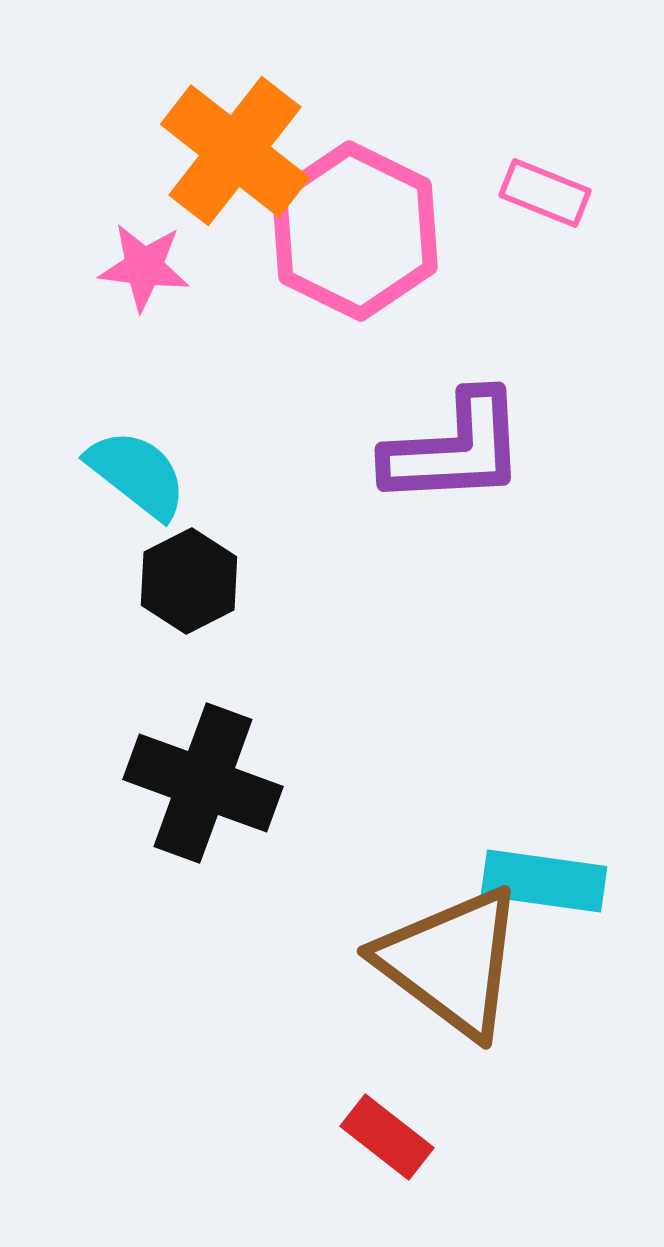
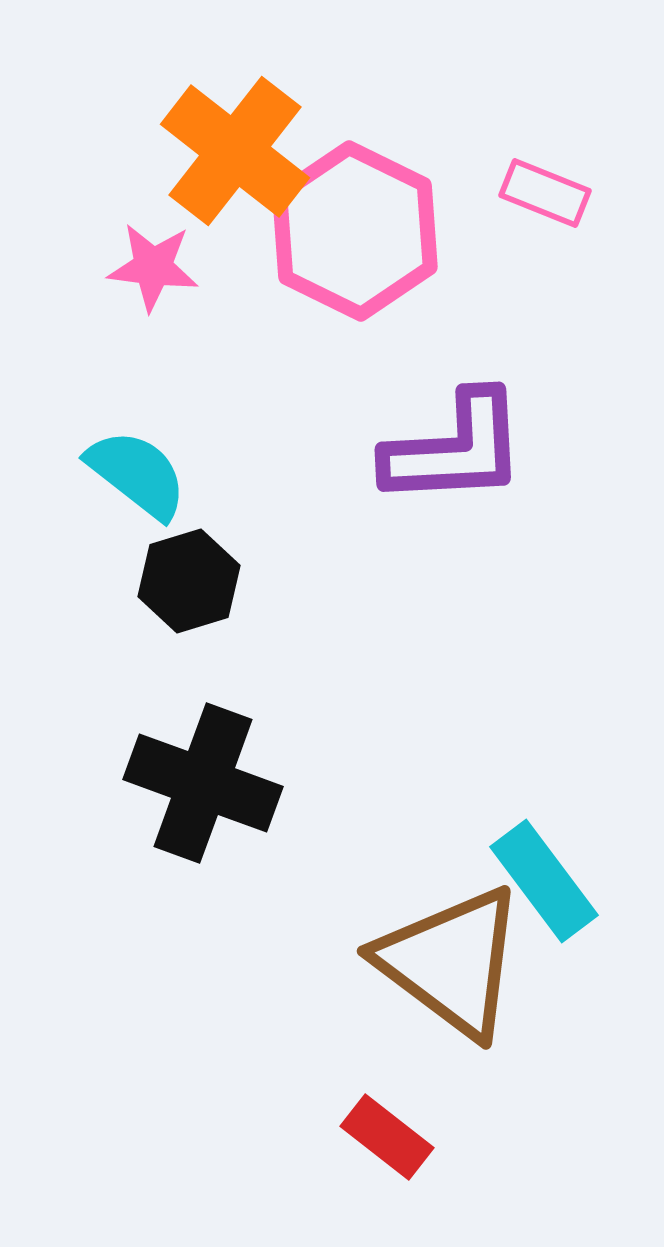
pink star: moved 9 px right
black hexagon: rotated 10 degrees clockwise
cyan rectangle: rotated 45 degrees clockwise
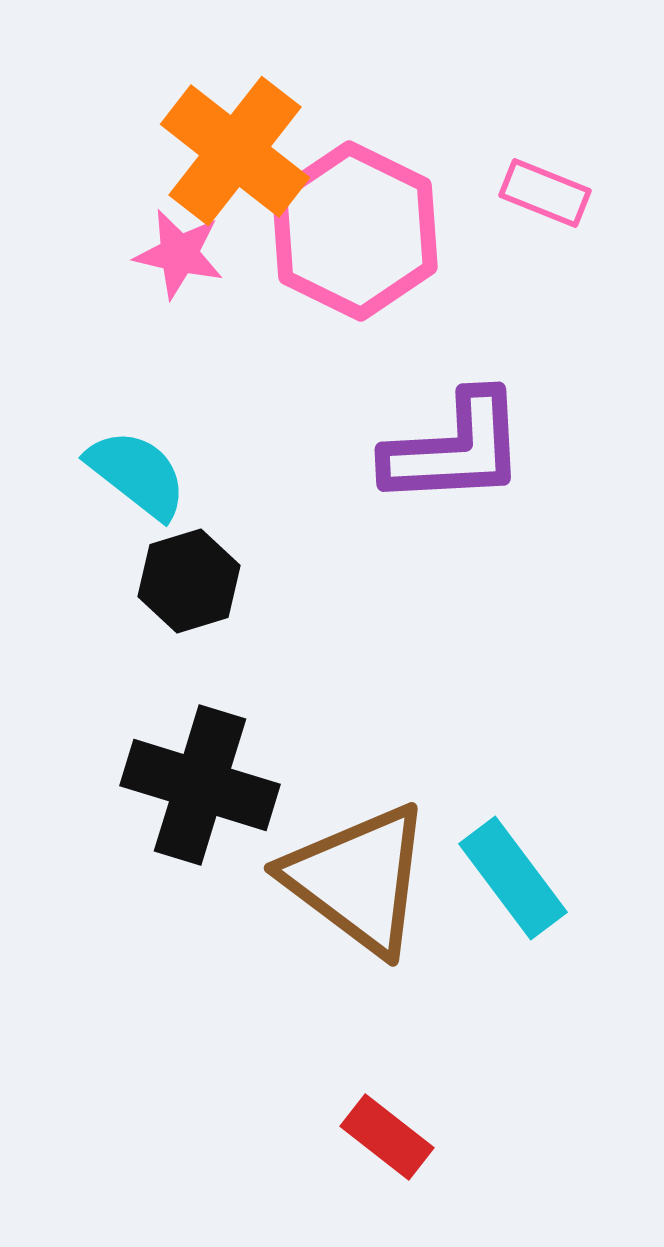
pink star: moved 26 px right, 13 px up; rotated 6 degrees clockwise
black cross: moved 3 px left, 2 px down; rotated 3 degrees counterclockwise
cyan rectangle: moved 31 px left, 3 px up
brown triangle: moved 93 px left, 83 px up
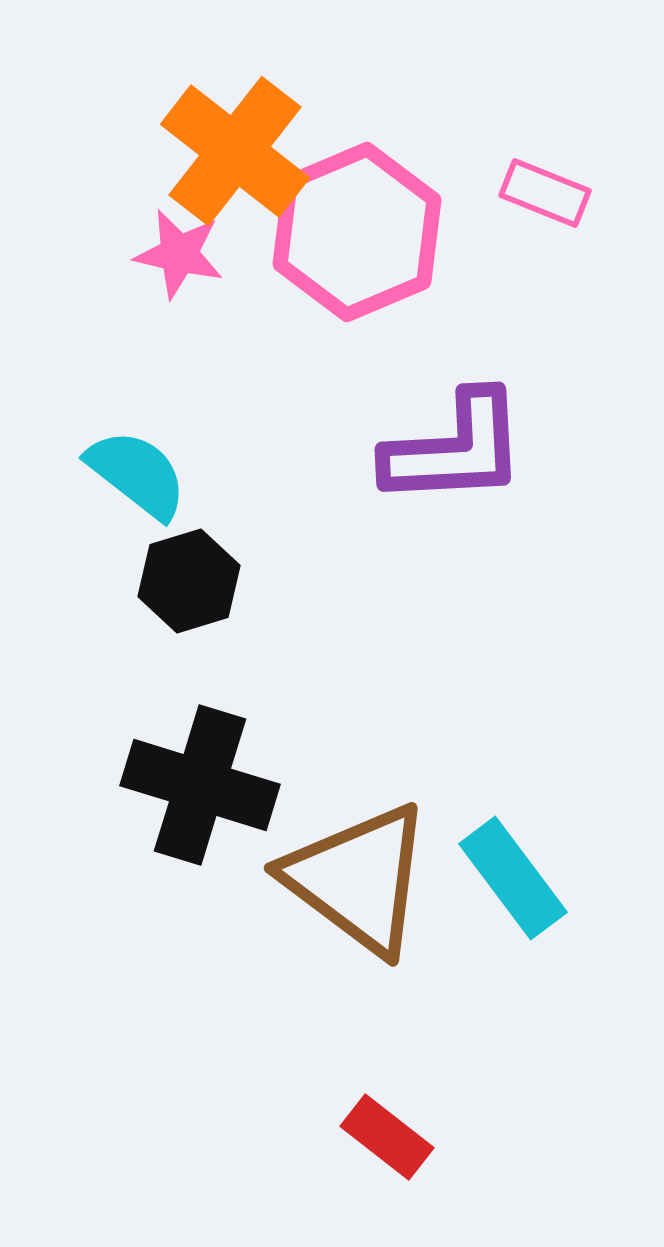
pink hexagon: moved 2 px right, 1 px down; rotated 11 degrees clockwise
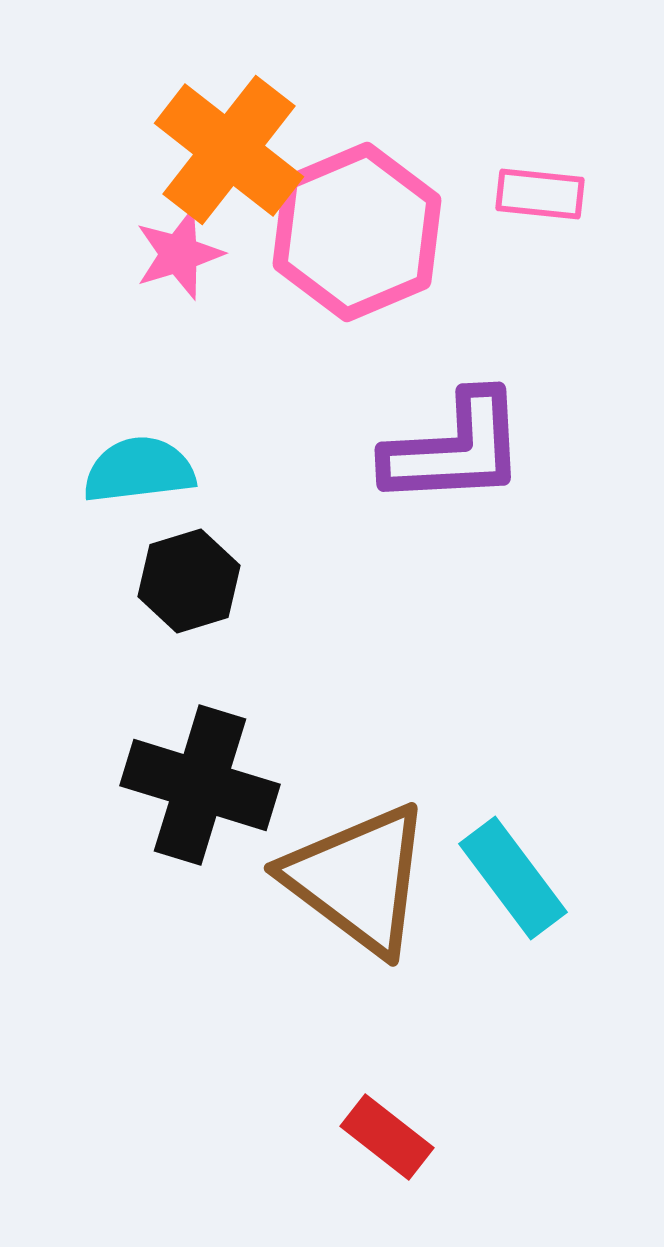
orange cross: moved 6 px left, 1 px up
pink rectangle: moved 5 px left, 1 px down; rotated 16 degrees counterclockwise
pink star: rotated 30 degrees counterclockwise
cyan semicircle: moved 2 px right, 4 px up; rotated 45 degrees counterclockwise
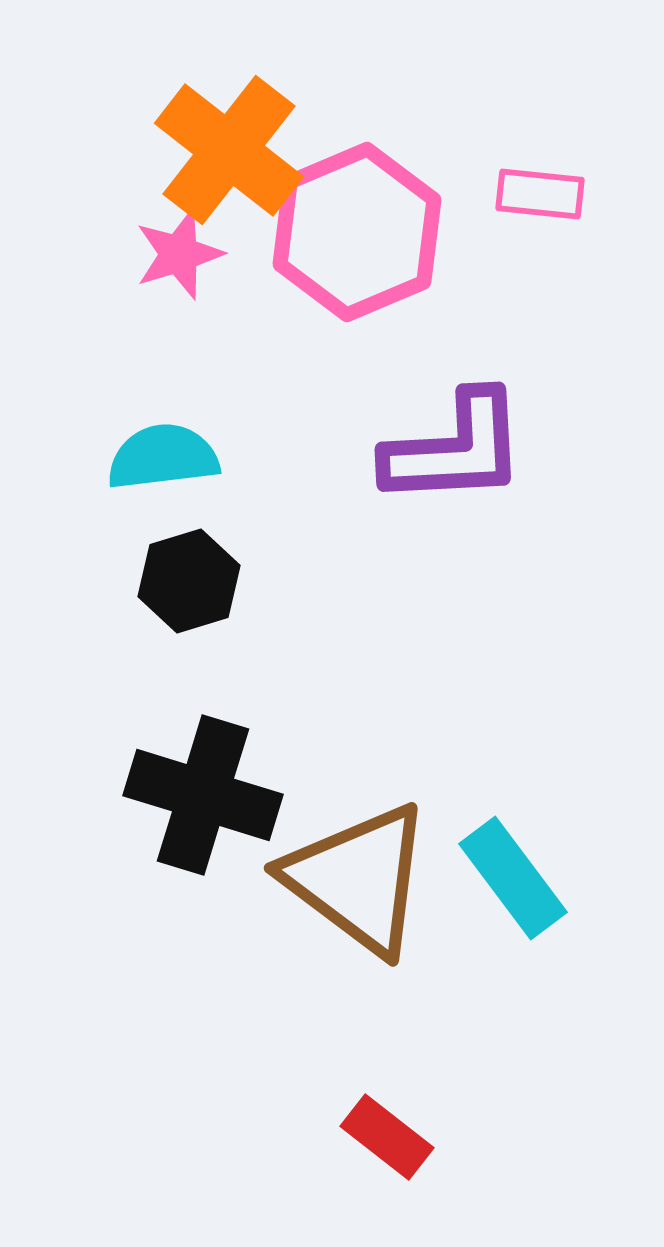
cyan semicircle: moved 24 px right, 13 px up
black cross: moved 3 px right, 10 px down
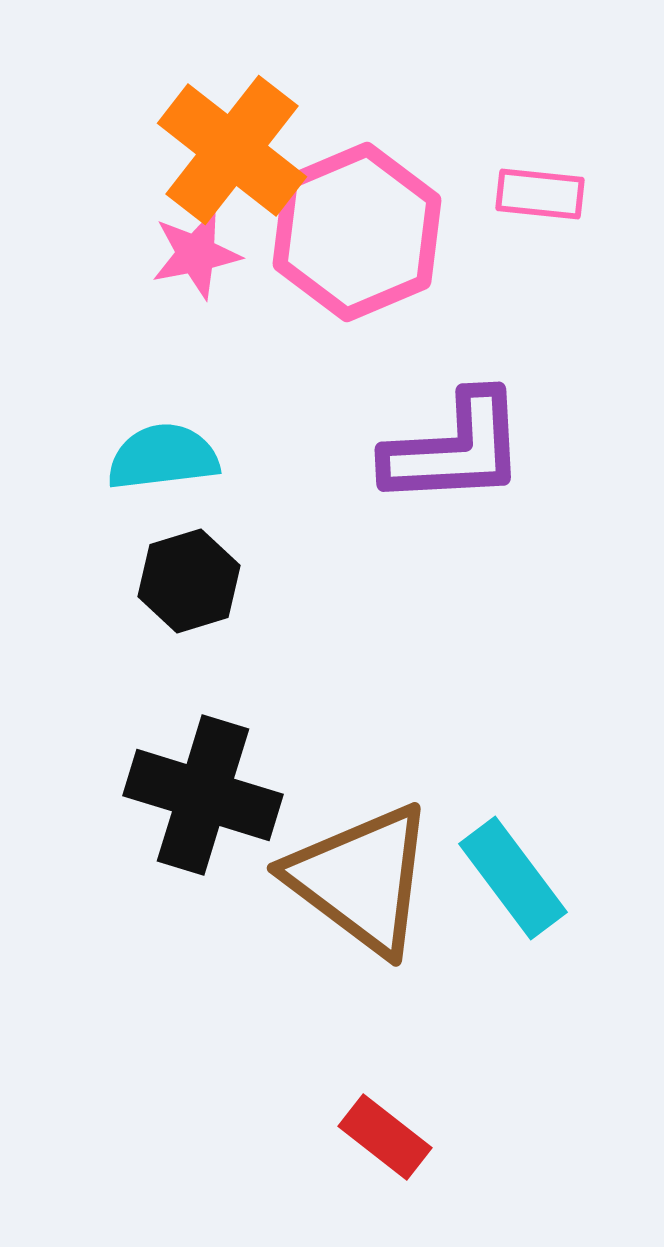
orange cross: moved 3 px right
pink star: moved 17 px right; rotated 6 degrees clockwise
brown triangle: moved 3 px right
red rectangle: moved 2 px left
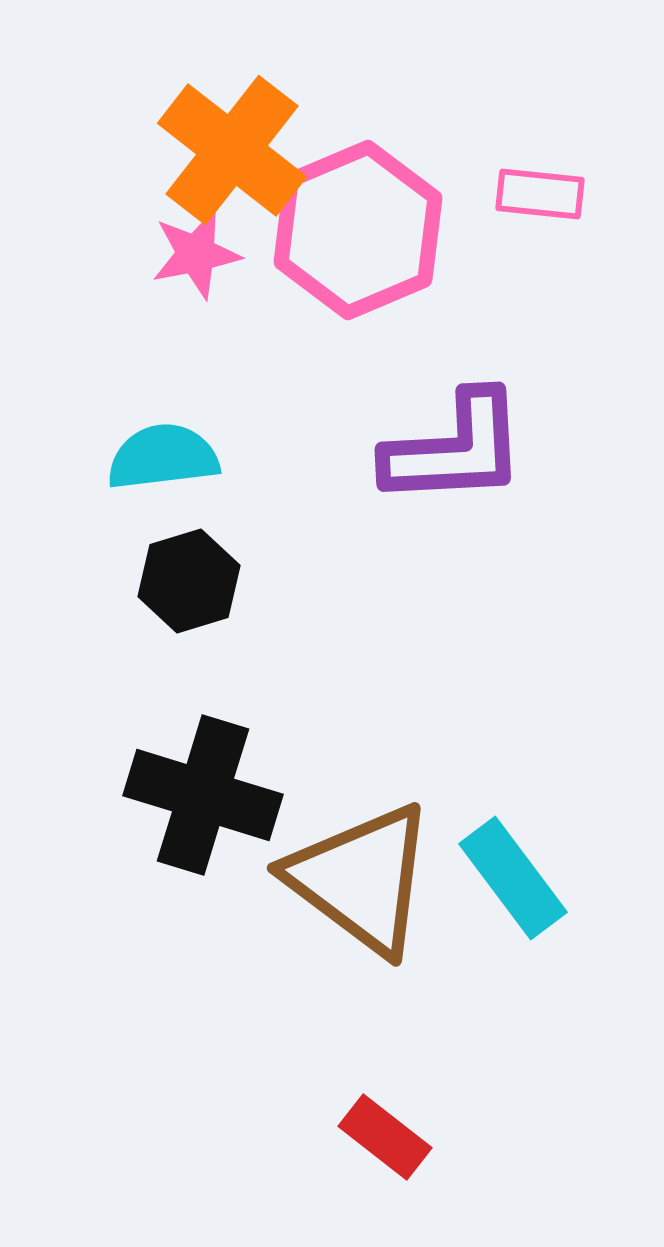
pink hexagon: moved 1 px right, 2 px up
